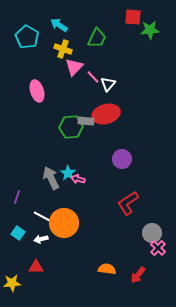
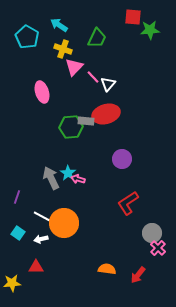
pink ellipse: moved 5 px right, 1 px down
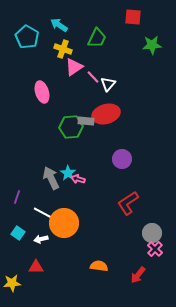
green star: moved 2 px right, 15 px down
pink triangle: rotated 12 degrees clockwise
white line: moved 4 px up
pink cross: moved 3 px left, 1 px down
orange semicircle: moved 8 px left, 3 px up
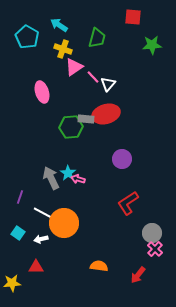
green trapezoid: rotated 10 degrees counterclockwise
gray rectangle: moved 2 px up
purple line: moved 3 px right
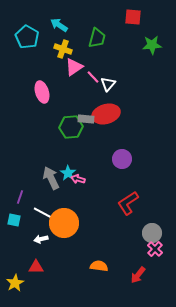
cyan square: moved 4 px left, 13 px up; rotated 24 degrees counterclockwise
yellow star: moved 3 px right; rotated 24 degrees counterclockwise
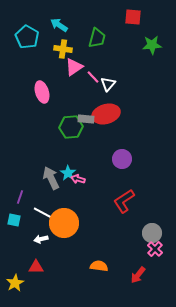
yellow cross: rotated 12 degrees counterclockwise
red L-shape: moved 4 px left, 2 px up
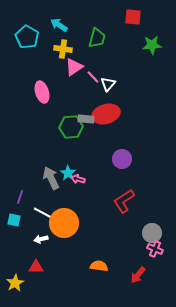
pink cross: rotated 21 degrees counterclockwise
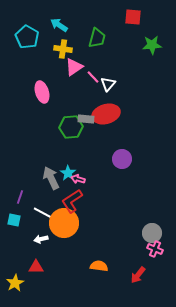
red L-shape: moved 52 px left
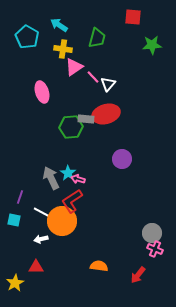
orange circle: moved 2 px left, 2 px up
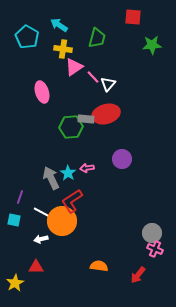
pink arrow: moved 9 px right, 11 px up; rotated 24 degrees counterclockwise
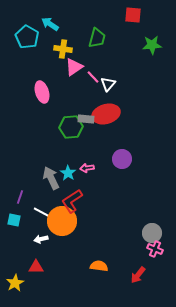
red square: moved 2 px up
cyan arrow: moved 9 px left, 1 px up
